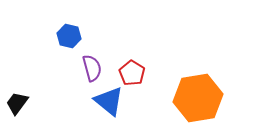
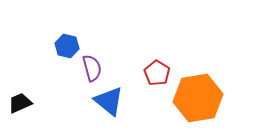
blue hexagon: moved 2 px left, 10 px down
red pentagon: moved 25 px right
black trapezoid: moved 3 px right; rotated 30 degrees clockwise
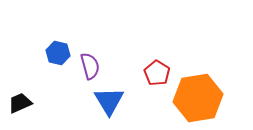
blue hexagon: moved 9 px left, 7 px down
purple semicircle: moved 2 px left, 2 px up
blue triangle: rotated 20 degrees clockwise
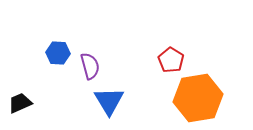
blue hexagon: rotated 10 degrees counterclockwise
red pentagon: moved 14 px right, 13 px up
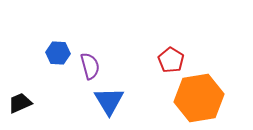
orange hexagon: moved 1 px right
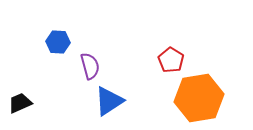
blue hexagon: moved 11 px up
blue triangle: rotated 28 degrees clockwise
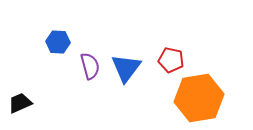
red pentagon: rotated 20 degrees counterclockwise
blue triangle: moved 17 px right, 33 px up; rotated 20 degrees counterclockwise
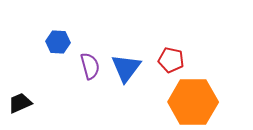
orange hexagon: moved 6 px left, 4 px down; rotated 9 degrees clockwise
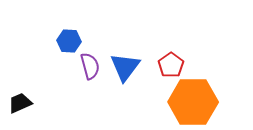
blue hexagon: moved 11 px right, 1 px up
red pentagon: moved 5 px down; rotated 25 degrees clockwise
blue triangle: moved 1 px left, 1 px up
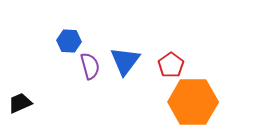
blue triangle: moved 6 px up
